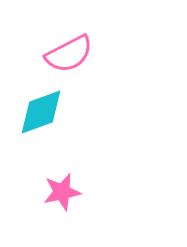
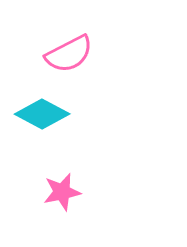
cyan diamond: moved 1 px right, 2 px down; rotated 48 degrees clockwise
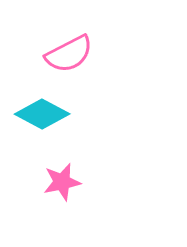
pink star: moved 10 px up
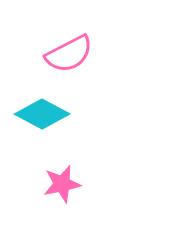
pink star: moved 2 px down
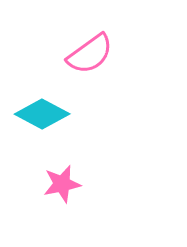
pink semicircle: moved 21 px right; rotated 9 degrees counterclockwise
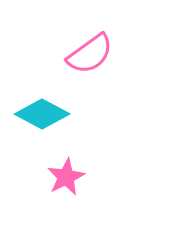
pink star: moved 4 px right, 7 px up; rotated 15 degrees counterclockwise
